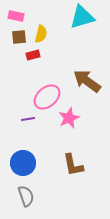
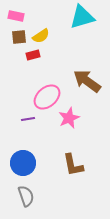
yellow semicircle: moved 2 px down; rotated 42 degrees clockwise
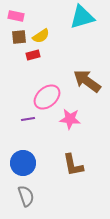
pink star: moved 1 px right, 1 px down; rotated 30 degrees clockwise
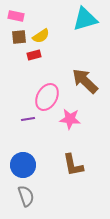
cyan triangle: moved 3 px right, 2 px down
red rectangle: moved 1 px right
brown arrow: moved 2 px left; rotated 8 degrees clockwise
pink ellipse: rotated 20 degrees counterclockwise
blue circle: moved 2 px down
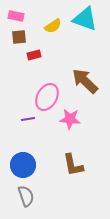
cyan triangle: rotated 36 degrees clockwise
yellow semicircle: moved 12 px right, 10 px up
